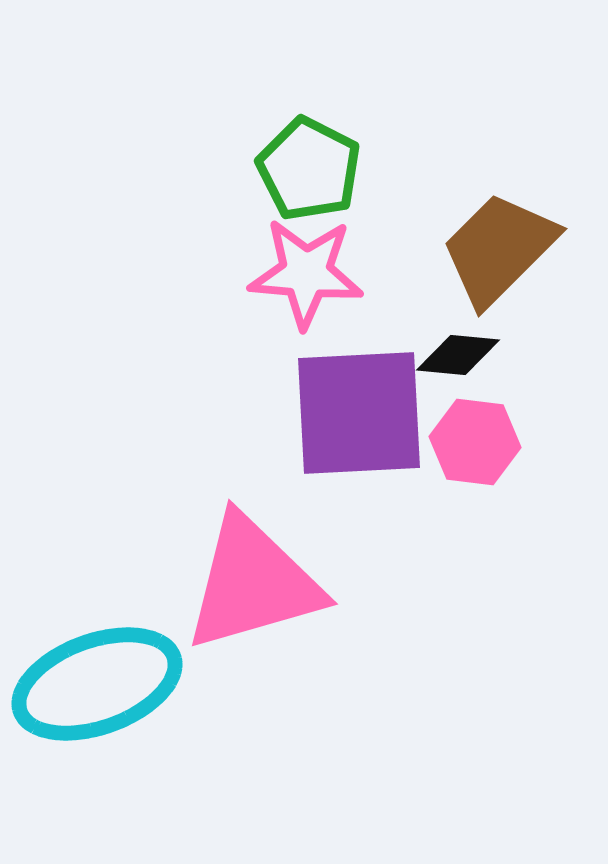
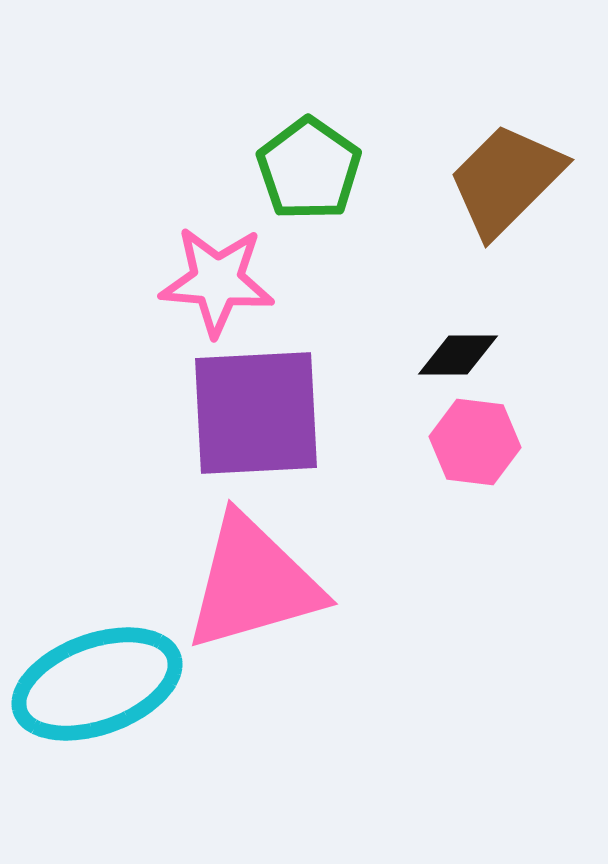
green pentagon: rotated 8 degrees clockwise
brown trapezoid: moved 7 px right, 69 px up
pink star: moved 89 px left, 8 px down
black diamond: rotated 6 degrees counterclockwise
purple square: moved 103 px left
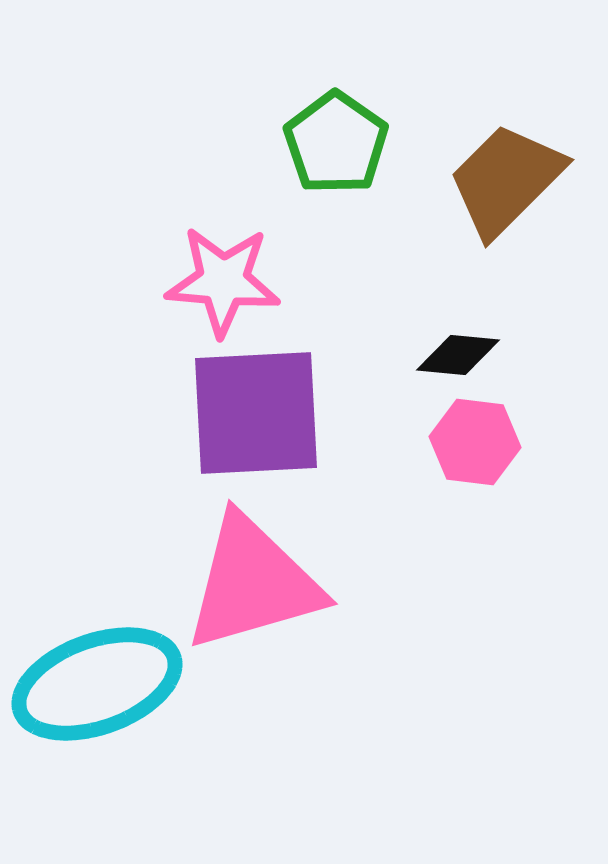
green pentagon: moved 27 px right, 26 px up
pink star: moved 6 px right
black diamond: rotated 6 degrees clockwise
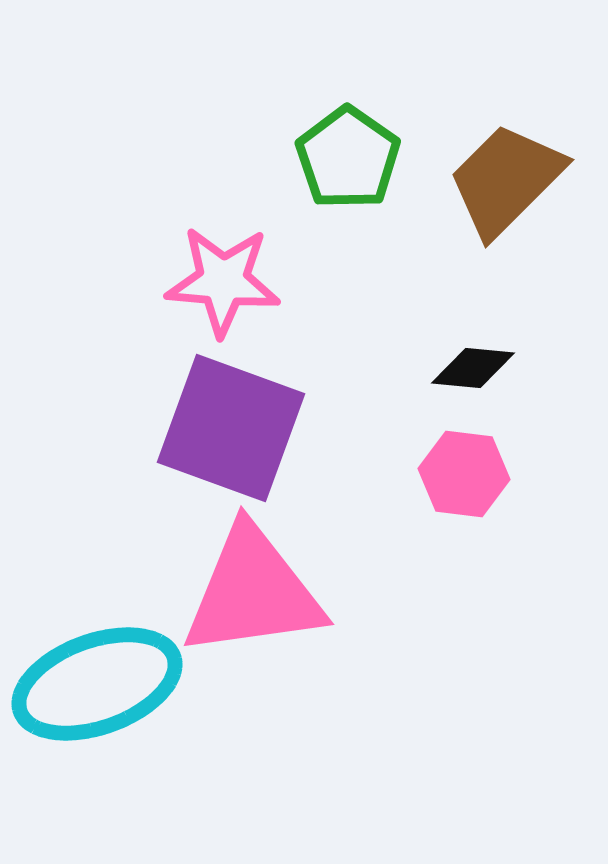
green pentagon: moved 12 px right, 15 px down
black diamond: moved 15 px right, 13 px down
purple square: moved 25 px left, 15 px down; rotated 23 degrees clockwise
pink hexagon: moved 11 px left, 32 px down
pink triangle: moved 9 px down; rotated 8 degrees clockwise
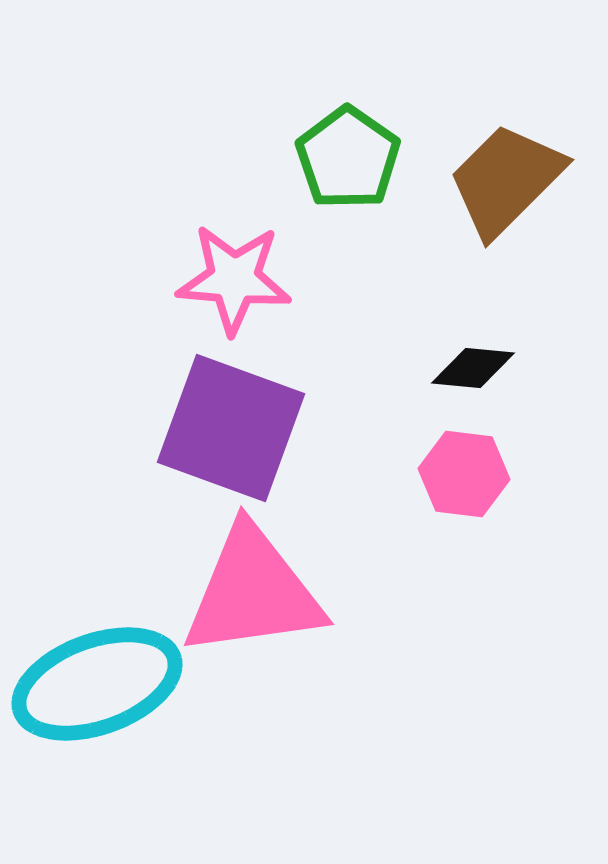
pink star: moved 11 px right, 2 px up
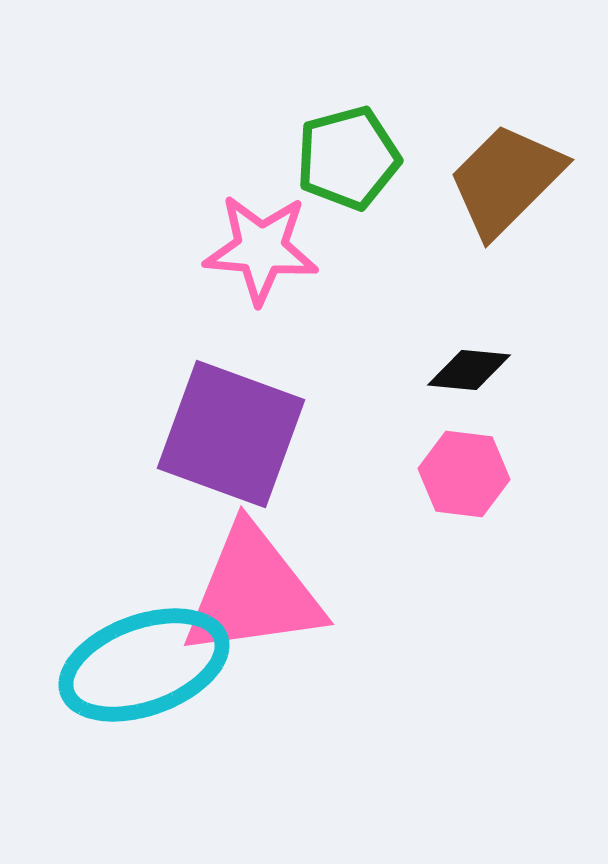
green pentagon: rotated 22 degrees clockwise
pink star: moved 27 px right, 30 px up
black diamond: moved 4 px left, 2 px down
purple square: moved 6 px down
cyan ellipse: moved 47 px right, 19 px up
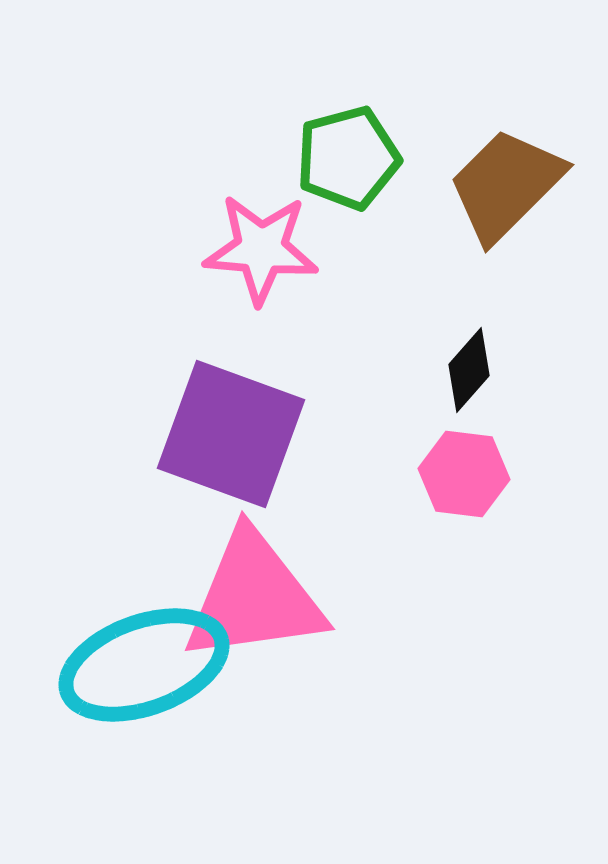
brown trapezoid: moved 5 px down
black diamond: rotated 54 degrees counterclockwise
pink triangle: moved 1 px right, 5 px down
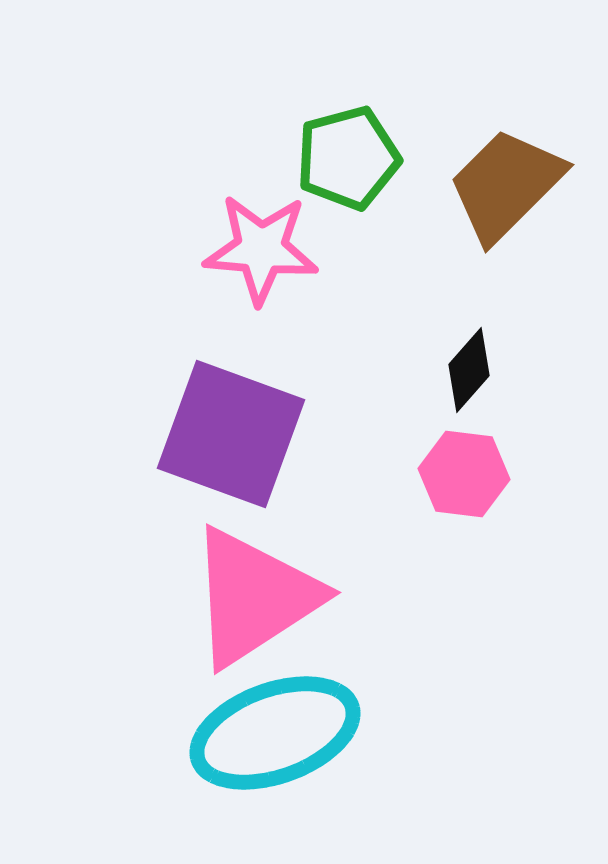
pink triangle: rotated 25 degrees counterclockwise
cyan ellipse: moved 131 px right, 68 px down
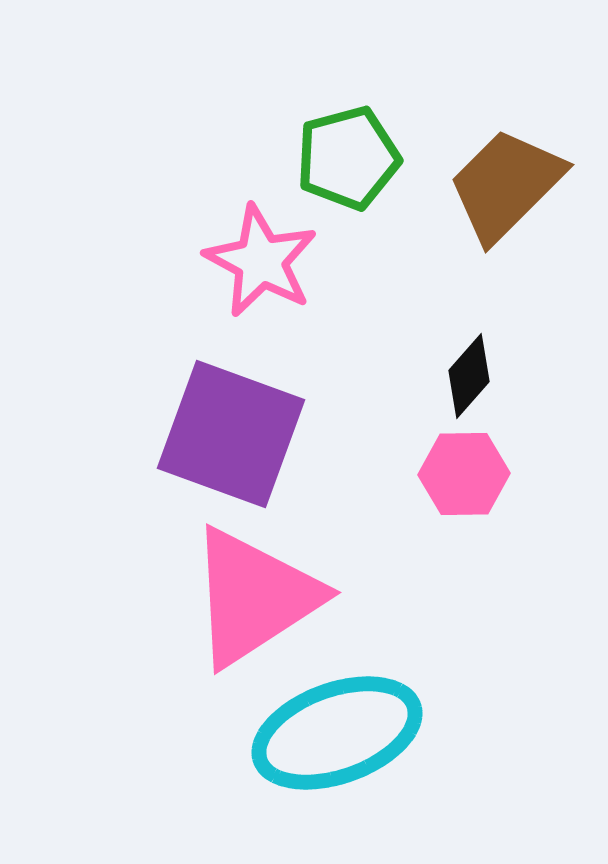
pink star: moved 12 px down; rotated 23 degrees clockwise
black diamond: moved 6 px down
pink hexagon: rotated 8 degrees counterclockwise
cyan ellipse: moved 62 px right
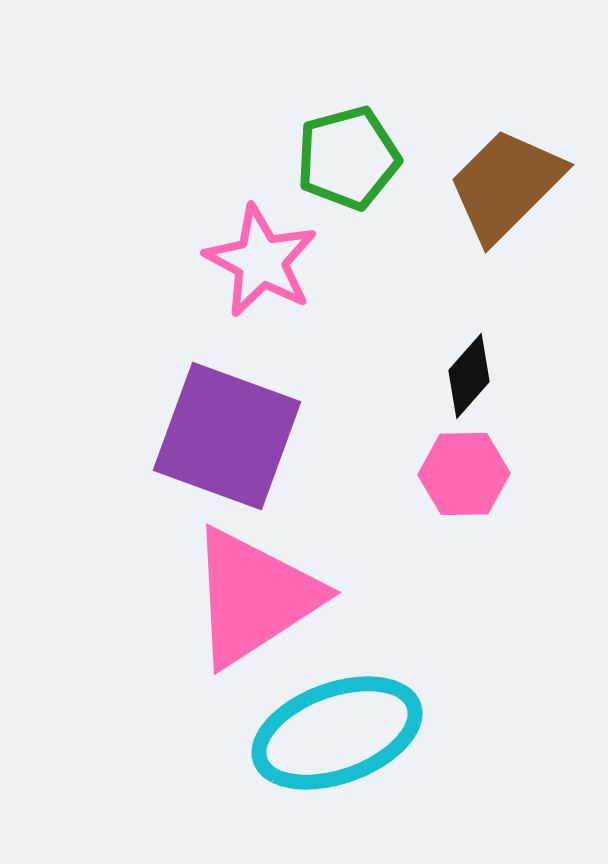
purple square: moved 4 px left, 2 px down
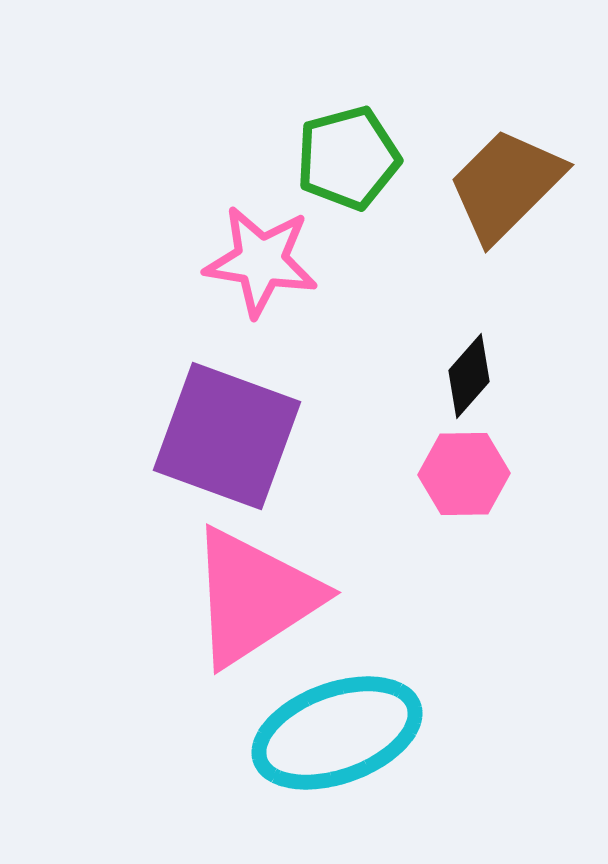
pink star: rotated 19 degrees counterclockwise
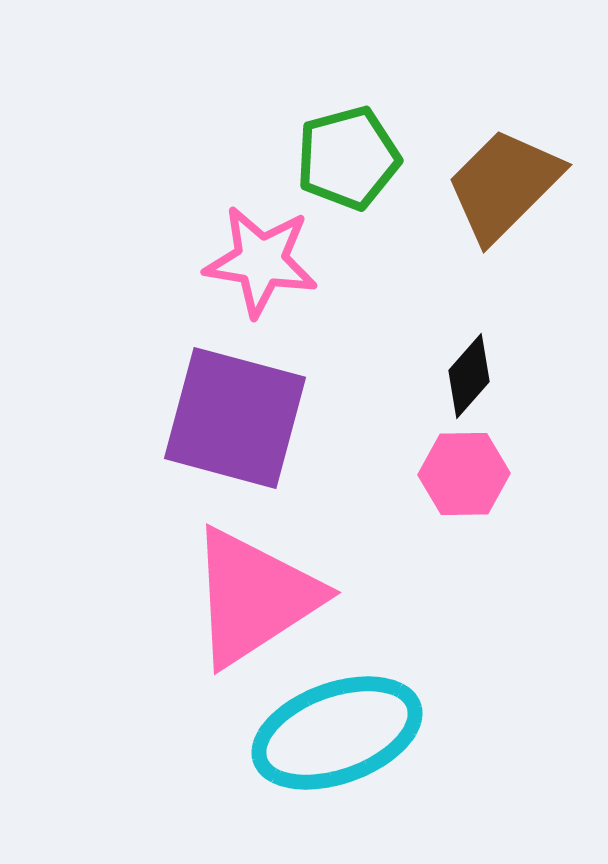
brown trapezoid: moved 2 px left
purple square: moved 8 px right, 18 px up; rotated 5 degrees counterclockwise
